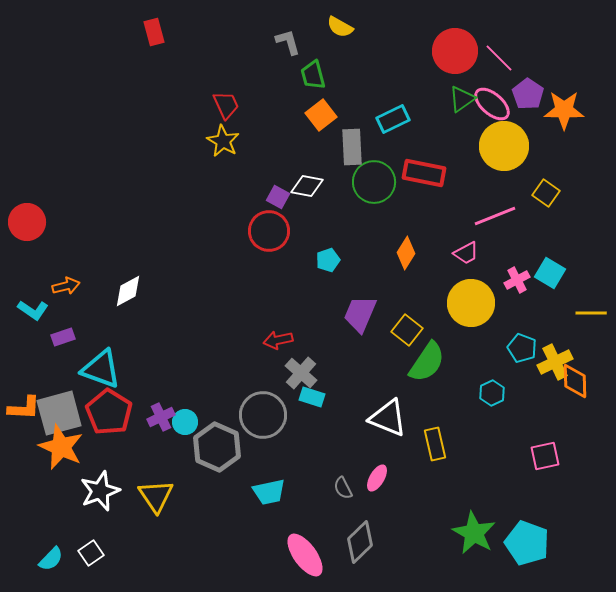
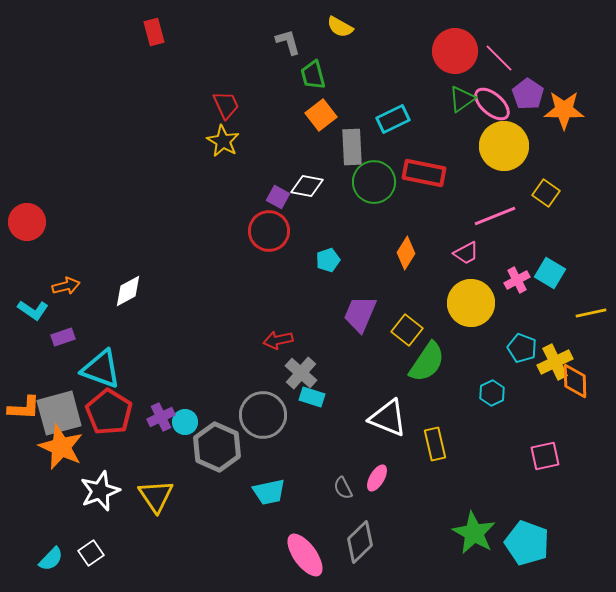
yellow line at (591, 313): rotated 12 degrees counterclockwise
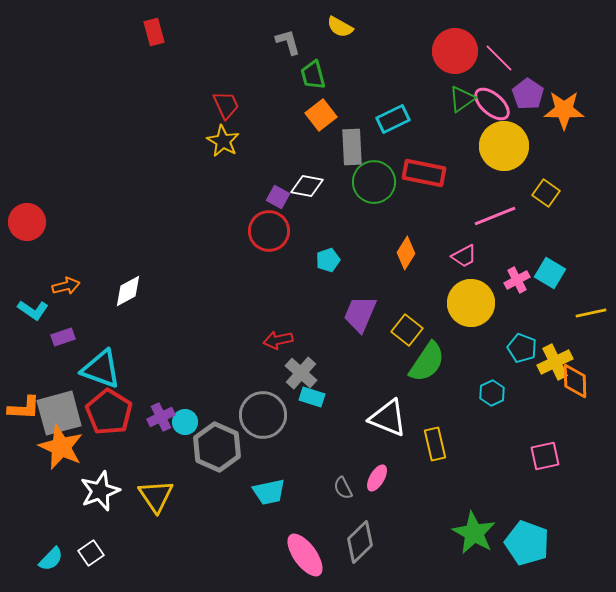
pink trapezoid at (466, 253): moved 2 px left, 3 px down
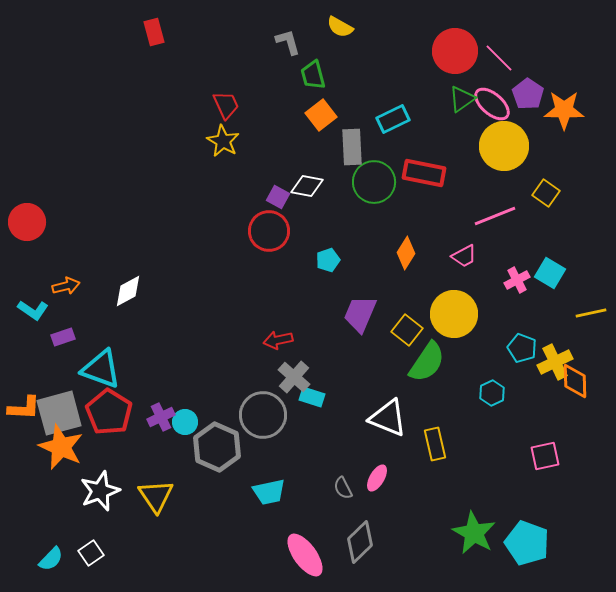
yellow circle at (471, 303): moved 17 px left, 11 px down
gray cross at (301, 373): moved 7 px left, 4 px down
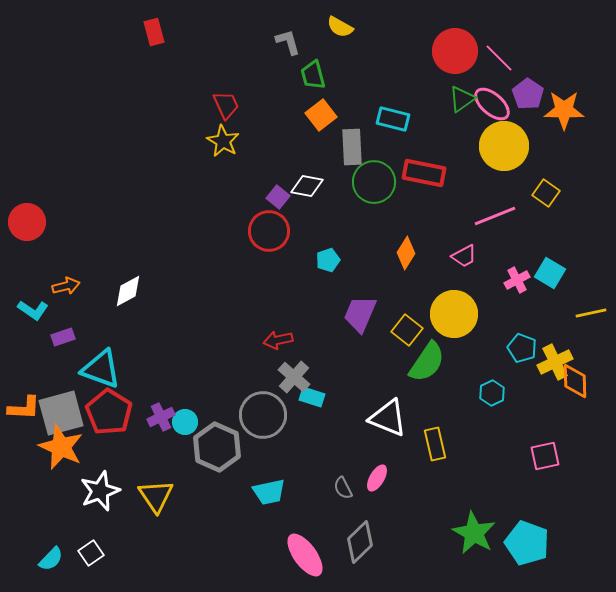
cyan rectangle at (393, 119): rotated 40 degrees clockwise
purple square at (278, 197): rotated 10 degrees clockwise
gray square at (59, 413): moved 2 px right
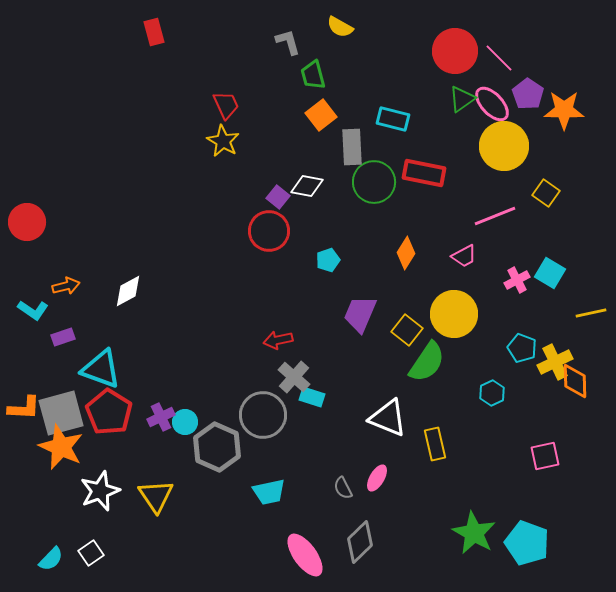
pink ellipse at (492, 104): rotated 6 degrees clockwise
